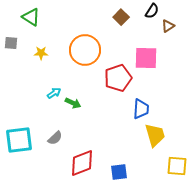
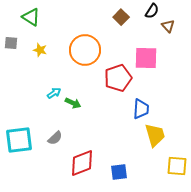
brown triangle: rotated 40 degrees counterclockwise
yellow star: moved 1 px left, 3 px up; rotated 16 degrees clockwise
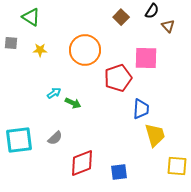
yellow star: rotated 16 degrees counterclockwise
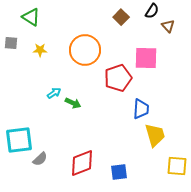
gray semicircle: moved 15 px left, 21 px down
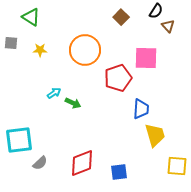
black semicircle: moved 4 px right
gray semicircle: moved 4 px down
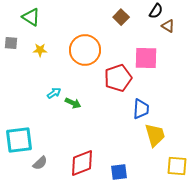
brown triangle: rotated 16 degrees counterclockwise
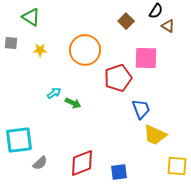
brown square: moved 5 px right, 4 px down
blue trapezoid: rotated 25 degrees counterclockwise
yellow trapezoid: rotated 130 degrees clockwise
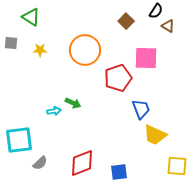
cyan arrow: moved 18 px down; rotated 24 degrees clockwise
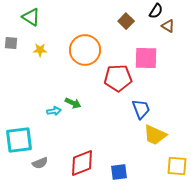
red pentagon: rotated 16 degrees clockwise
gray semicircle: rotated 21 degrees clockwise
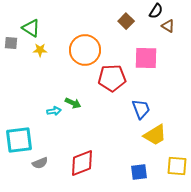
green triangle: moved 11 px down
red pentagon: moved 6 px left
yellow trapezoid: rotated 55 degrees counterclockwise
blue square: moved 20 px right
